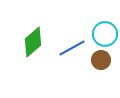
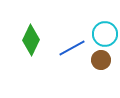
green diamond: moved 2 px left, 2 px up; rotated 24 degrees counterclockwise
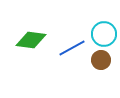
cyan circle: moved 1 px left
green diamond: rotated 72 degrees clockwise
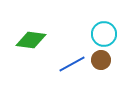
blue line: moved 16 px down
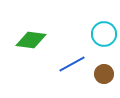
brown circle: moved 3 px right, 14 px down
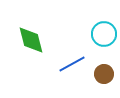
green diamond: rotated 68 degrees clockwise
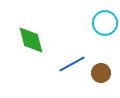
cyan circle: moved 1 px right, 11 px up
brown circle: moved 3 px left, 1 px up
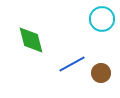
cyan circle: moved 3 px left, 4 px up
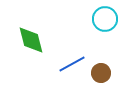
cyan circle: moved 3 px right
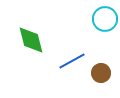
blue line: moved 3 px up
